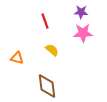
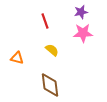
purple star: rotated 16 degrees counterclockwise
brown diamond: moved 3 px right, 1 px up
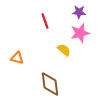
purple star: moved 2 px left; rotated 16 degrees clockwise
pink star: moved 3 px left; rotated 12 degrees counterclockwise
yellow semicircle: moved 12 px right
brown diamond: moved 1 px up
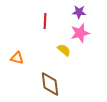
red line: rotated 21 degrees clockwise
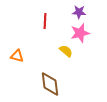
yellow semicircle: moved 2 px right, 1 px down
orange triangle: moved 2 px up
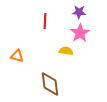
pink star: rotated 18 degrees counterclockwise
yellow semicircle: rotated 32 degrees counterclockwise
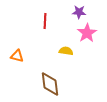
pink star: moved 7 px right
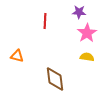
yellow semicircle: moved 21 px right, 6 px down
brown diamond: moved 5 px right, 5 px up
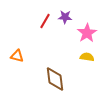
purple star: moved 14 px left, 5 px down
red line: rotated 28 degrees clockwise
